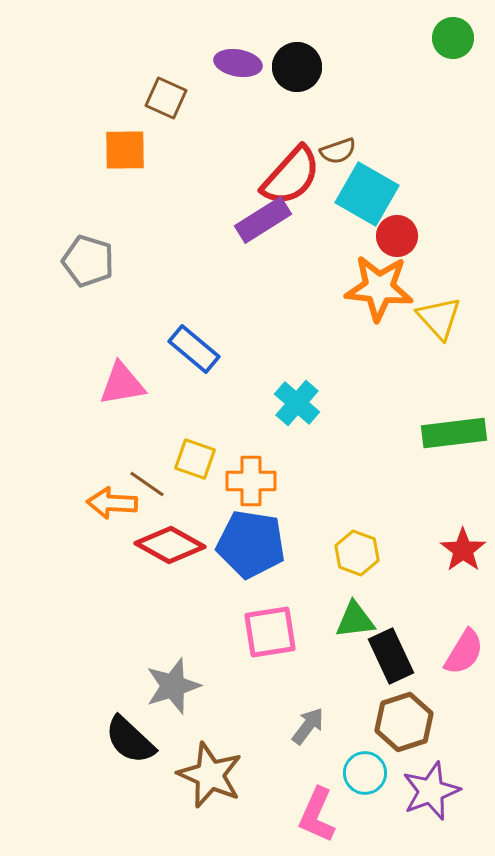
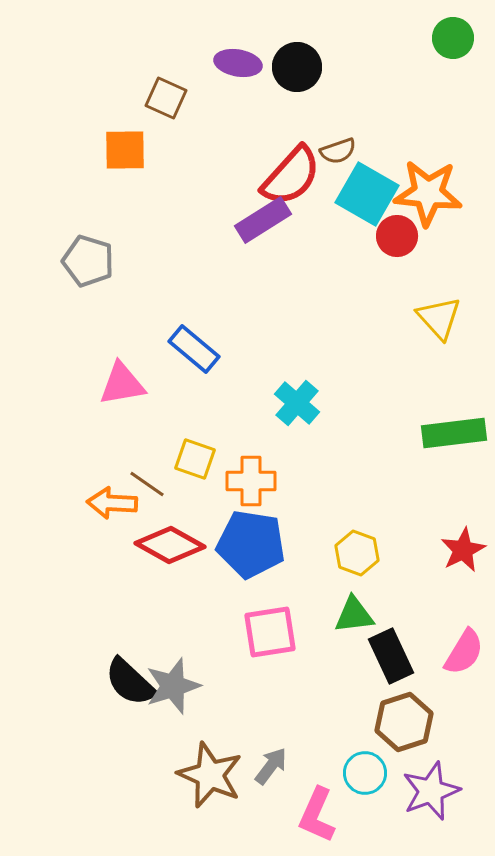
orange star: moved 49 px right, 95 px up
red star: rotated 9 degrees clockwise
green triangle: moved 1 px left, 5 px up
gray arrow: moved 37 px left, 40 px down
black semicircle: moved 58 px up
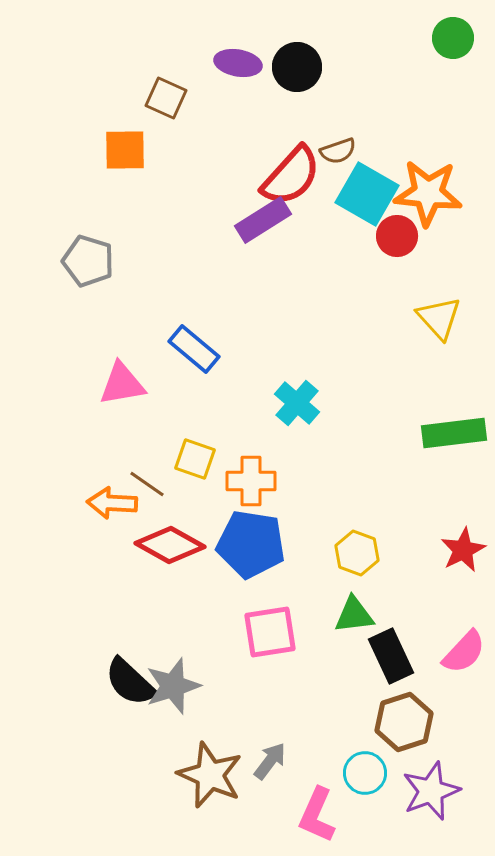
pink semicircle: rotated 12 degrees clockwise
gray arrow: moved 1 px left, 5 px up
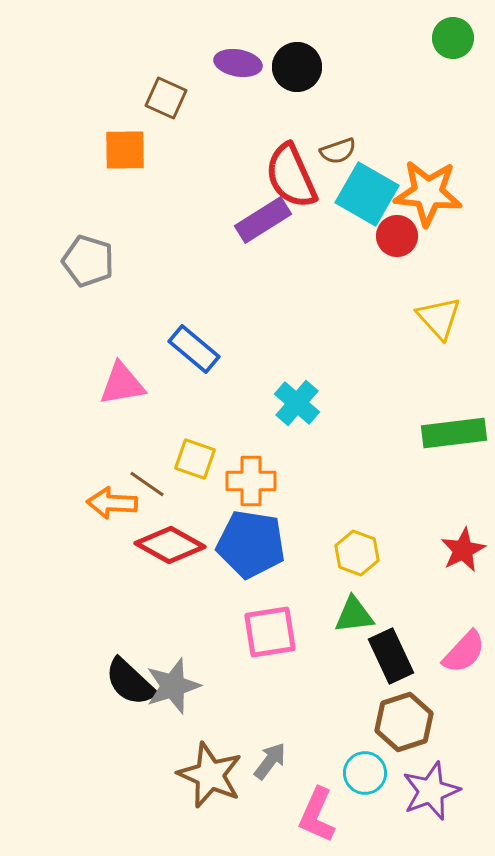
red semicircle: rotated 114 degrees clockwise
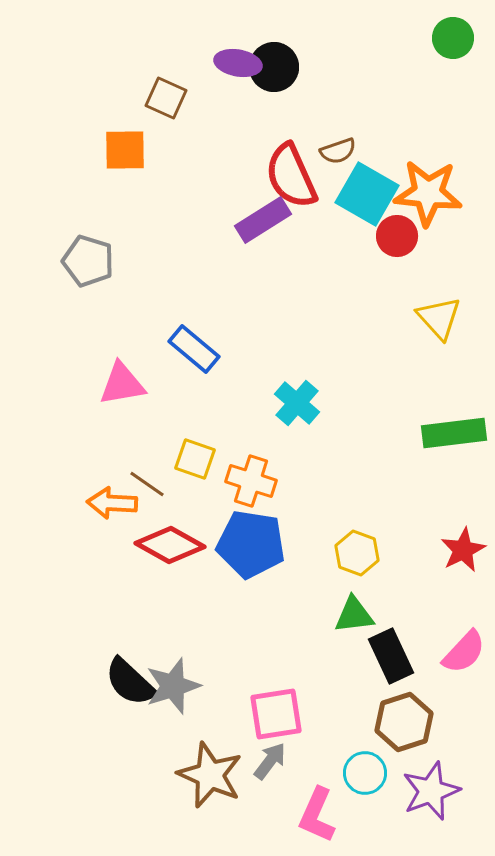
black circle: moved 23 px left
orange cross: rotated 18 degrees clockwise
pink square: moved 6 px right, 82 px down
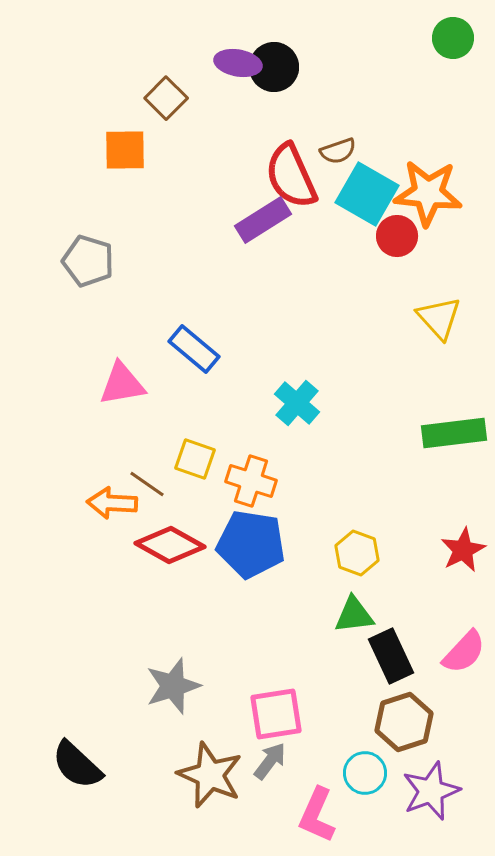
brown square: rotated 21 degrees clockwise
black semicircle: moved 53 px left, 83 px down
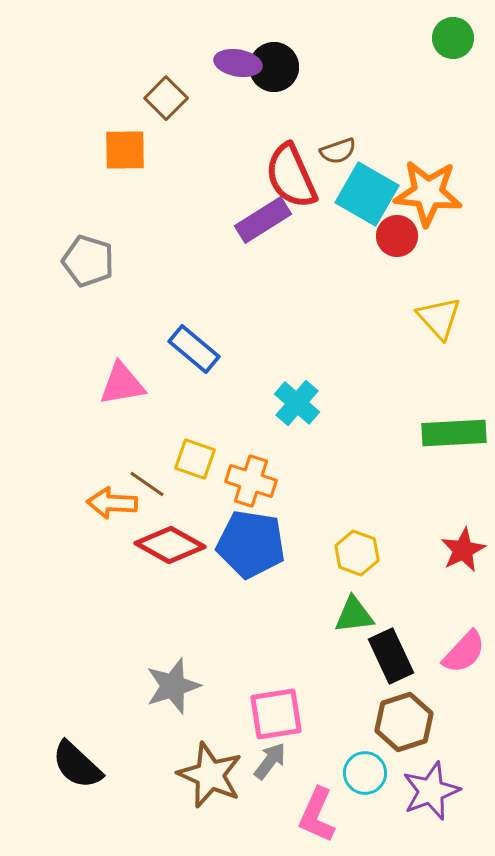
green rectangle: rotated 4 degrees clockwise
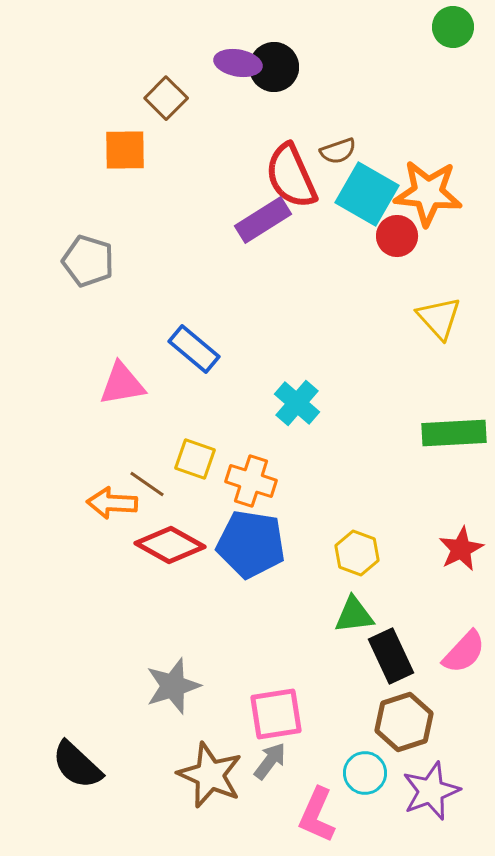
green circle: moved 11 px up
red star: moved 2 px left, 1 px up
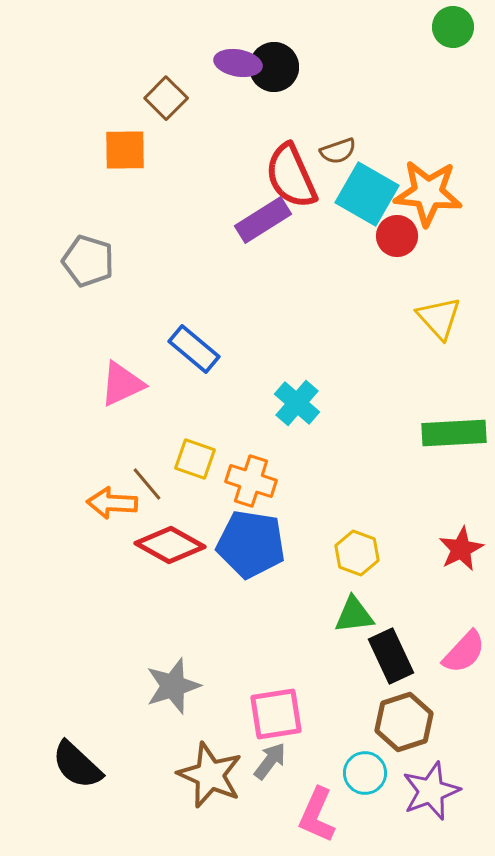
pink triangle: rotated 15 degrees counterclockwise
brown line: rotated 15 degrees clockwise
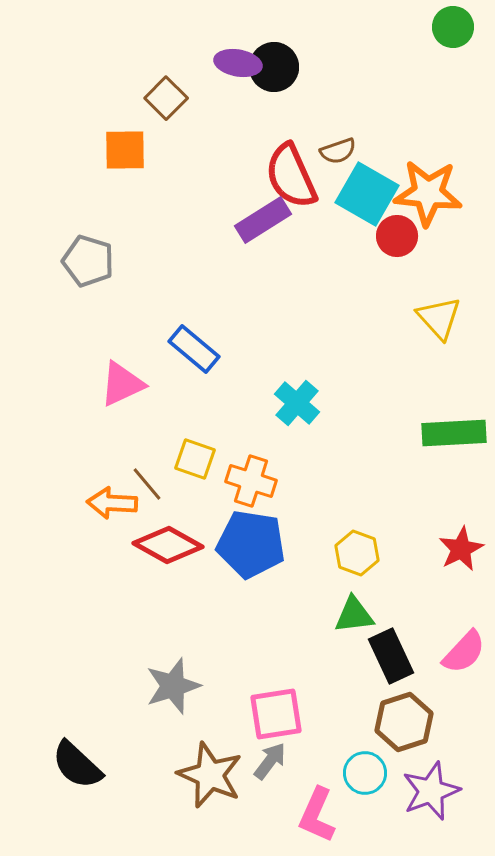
red diamond: moved 2 px left
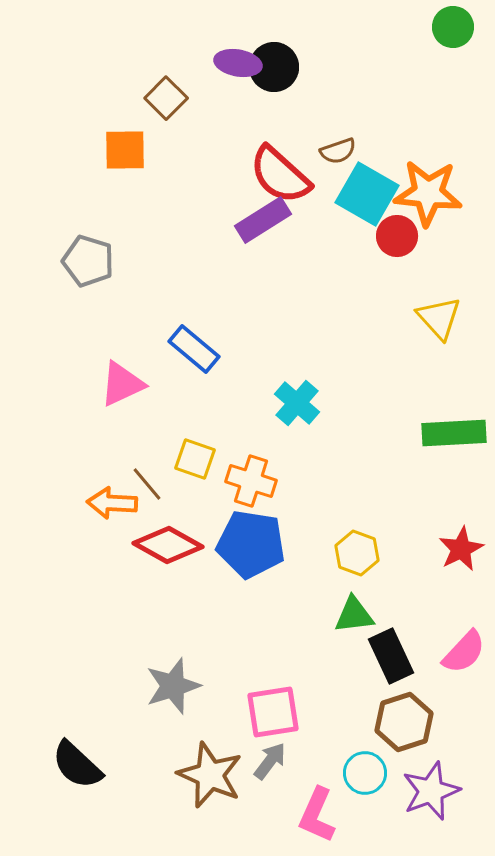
red semicircle: moved 11 px left, 1 px up; rotated 24 degrees counterclockwise
pink square: moved 3 px left, 2 px up
